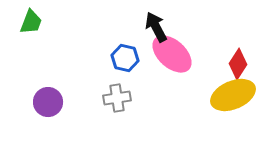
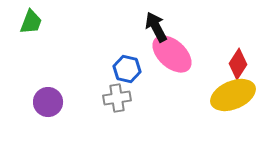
blue hexagon: moved 2 px right, 11 px down
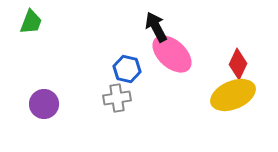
red diamond: rotated 8 degrees counterclockwise
purple circle: moved 4 px left, 2 px down
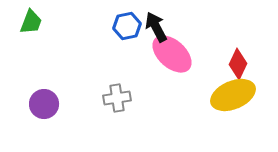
blue hexagon: moved 43 px up; rotated 24 degrees counterclockwise
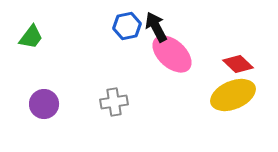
green trapezoid: moved 15 px down; rotated 16 degrees clockwise
red diamond: rotated 72 degrees counterclockwise
gray cross: moved 3 px left, 4 px down
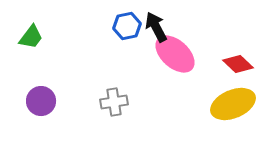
pink ellipse: moved 3 px right
yellow ellipse: moved 9 px down
purple circle: moved 3 px left, 3 px up
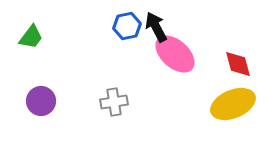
red diamond: rotated 32 degrees clockwise
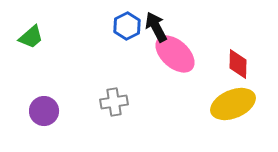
blue hexagon: rotated 16 degrees counterclockwise
green trapezoid: rotated 12 degrees clockwise
red diamond: rotated 16 degrees clockwise
purple circle: moved 3 px right, 10 px down
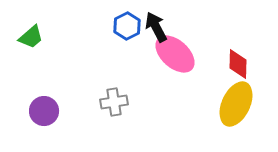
yellow ellipse: moved 3 px right; rotated 42 degrees counterclockwise
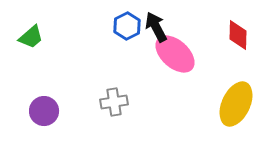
red diamond: moved 29 px up
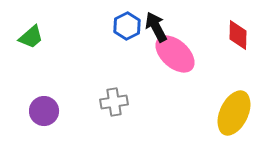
yellow ellipse: moved 2 px left, 9 px down
